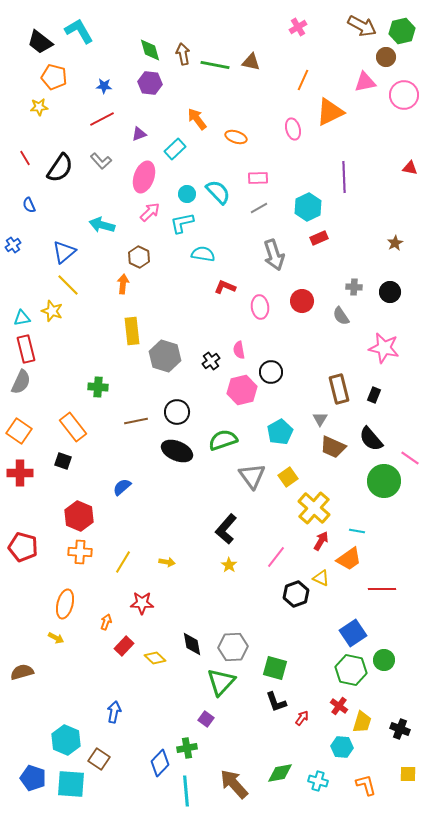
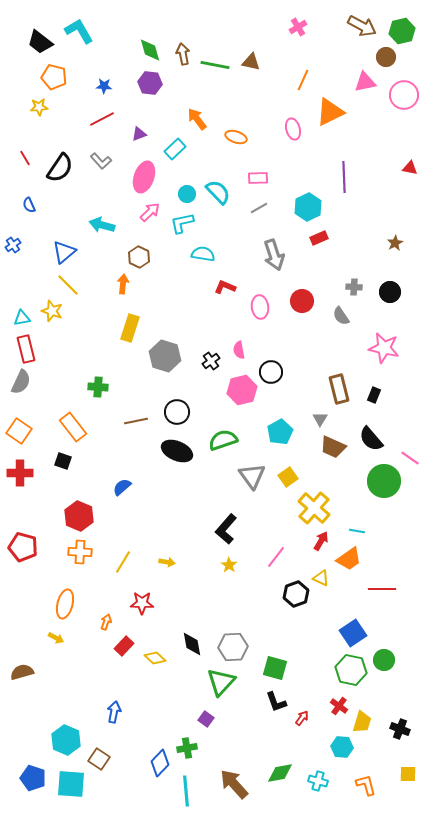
yellow rectangle at (132, 331): moved 2 px left, 3 px up; rotated 24 degrees clockwise
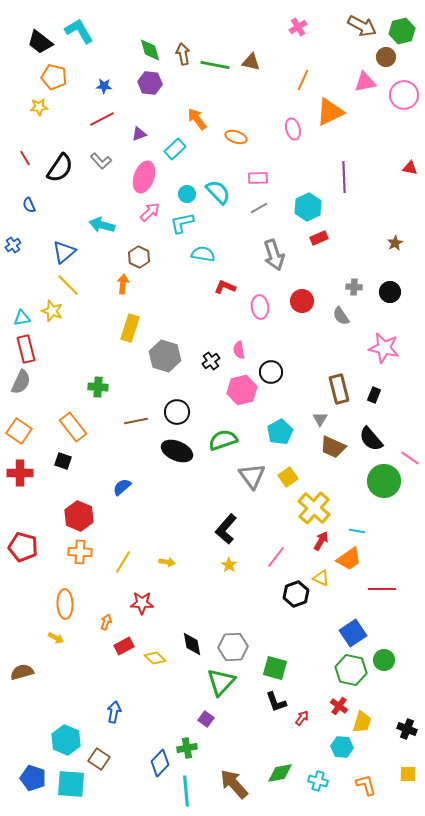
orange ellipse at (65, 604): rotated 16 degrees counterclockwise
red rectangle at (124, 646): rotated 18 degrees clockwise
black cross at (400, 729): moved 7 px right
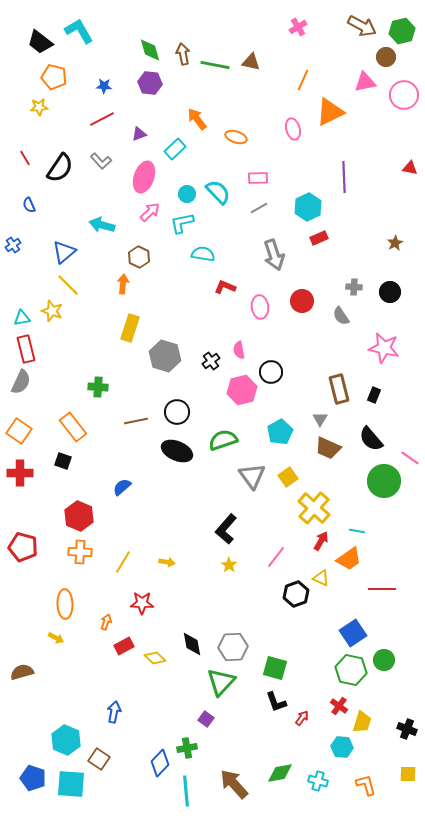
brown trapezoid at (333, 447): moved 5 px left, 1 px down
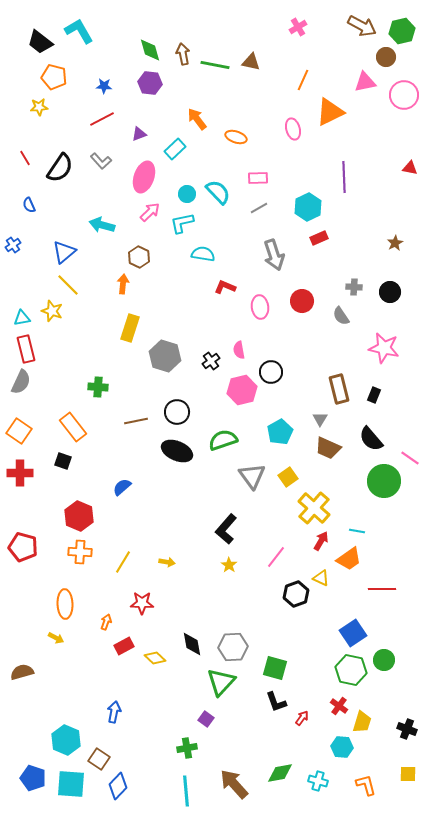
blue diamond at (160, 763): moved 42 px left, 23 px down
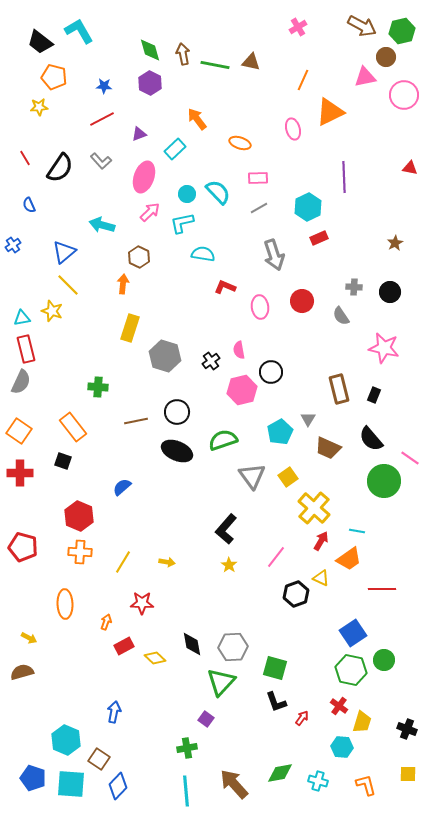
pink triangle at (365, 82): moved 5 px up
purple hexagon at (150, 83): rotated 20 degrees clockwise
orange ellipse at (236, 137): moved 4 px right, 6 px down
gray triangle at (320, 419): moved 12 px left
yellow arrow at (56, 638): moved 27 px left
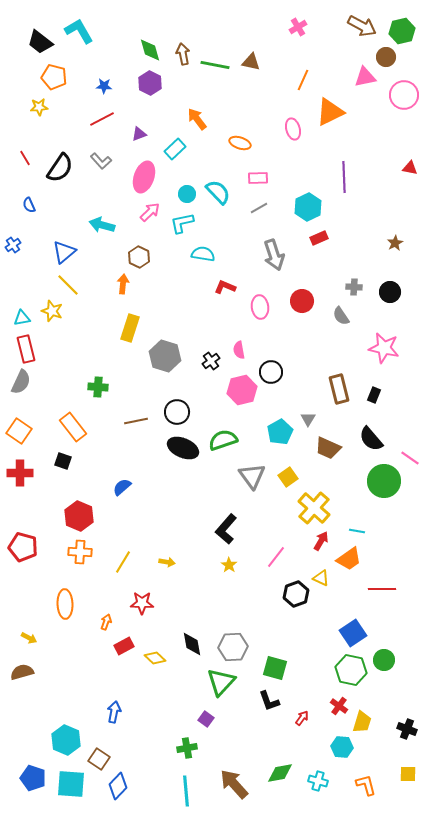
black ellipse at (177, 451): moved 6 px right, 3 px up
black L-shape at (276, 702): moved 7 px left, 1 px up
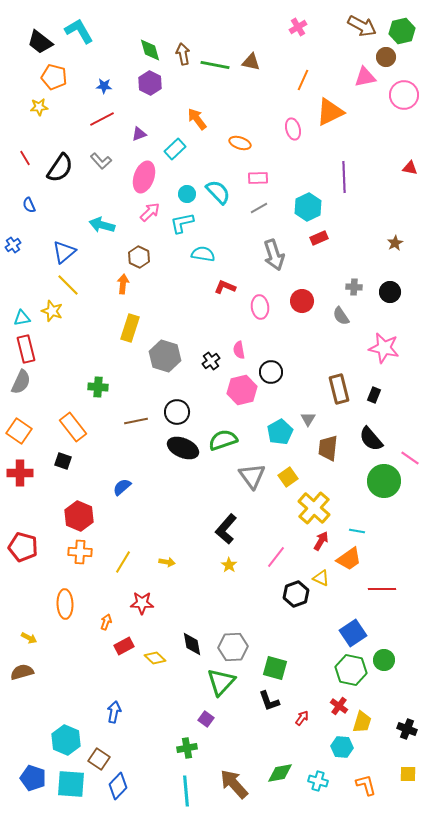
brown trapezoid at (328, 448): rotated 72 degrees clockwise
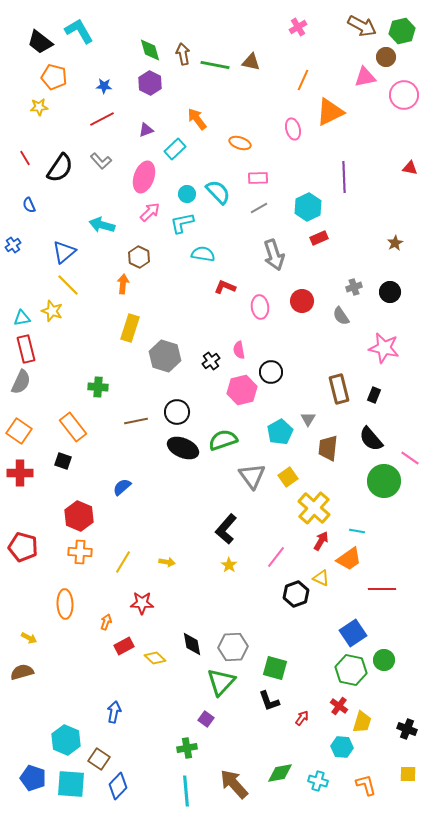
purple triangle at (139, 134): moved 7 px right, 4 px up
gray cross at (354, 287): rotated 21 degrees counterclockwise
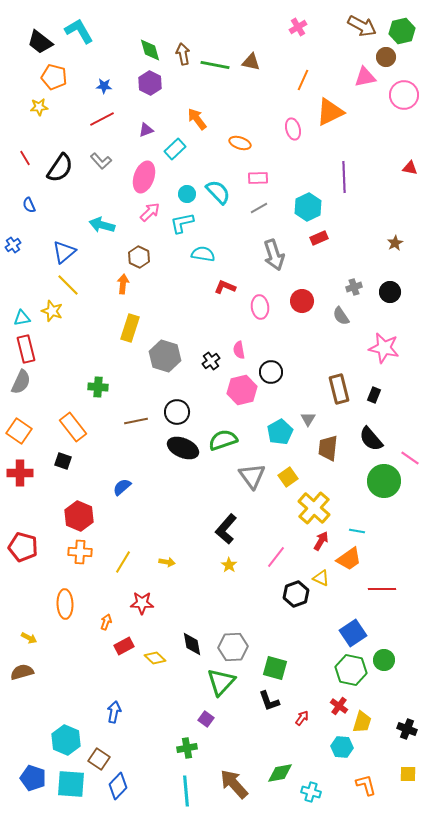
cyan cross at (318, 781): moved 7 px left, 11 px down
